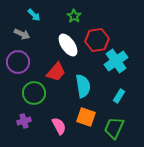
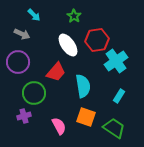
purple cross: moved 5 px up
green trapezoid: rotated 100 degrees clockwise
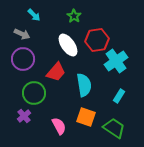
purple circle: moved 5 px right, 3 px up
cyan semicircle: moved 1 px right, 1 px up
purple cross: rotated 24 degrees counterclockwise
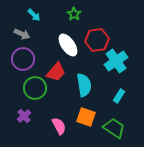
green star: moved 2 px up
green circle: moved 1 px right, 5 px up
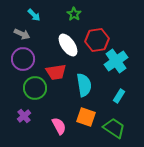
red trapezoid: rotated 40 degrees clockwise
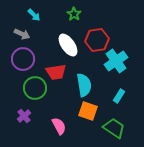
orange square: moved 2 px right, 6 px up
